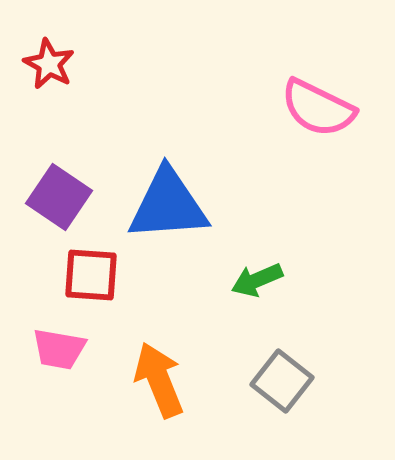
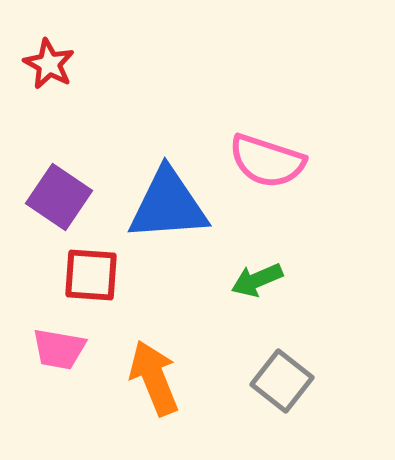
pink semicircle: moved 51 px left, 53 px down; rotated 8 degrees counterclockwise
orange arrow: moved 5 px left, 2 px up
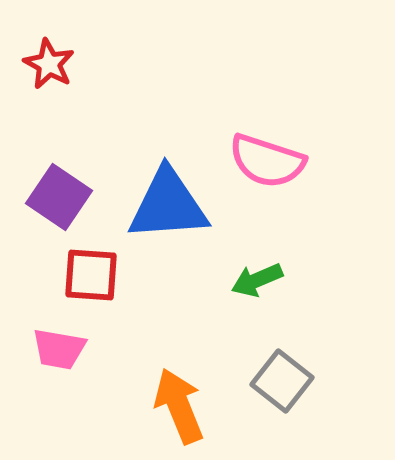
orange arrow: moved 25 px right, 28 px down
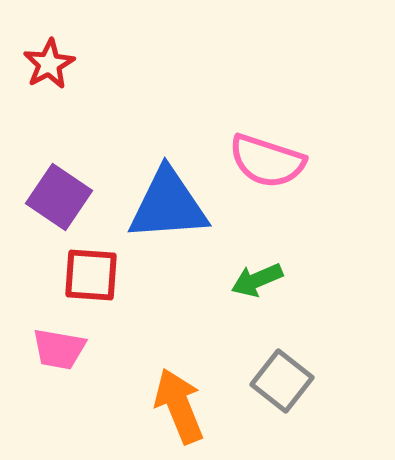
red star: rotated 15 degrees clockwise
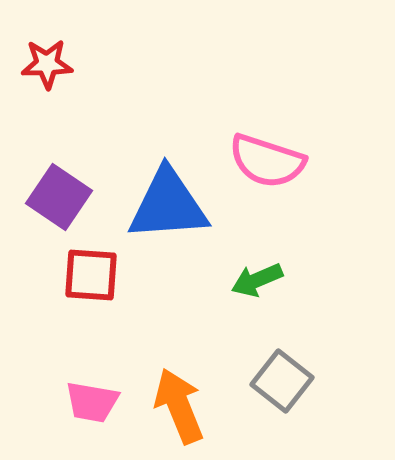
red star: moved 2 px left; rotated 27 degrees clockwise
pink trapezoid: moved 33 px right, 53 px down
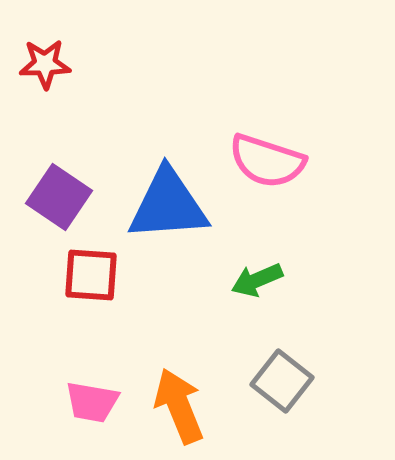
red star: moved 2 px left
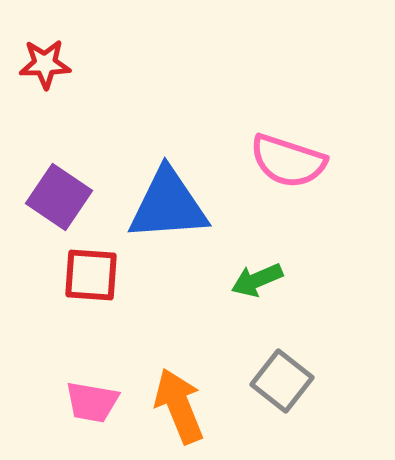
pink semicircle: moved 21 px right
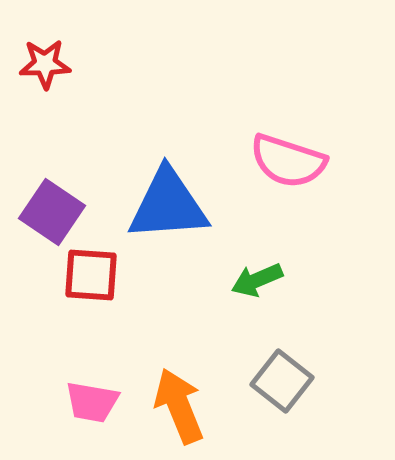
purple square: moved 7 px left, 15 px down
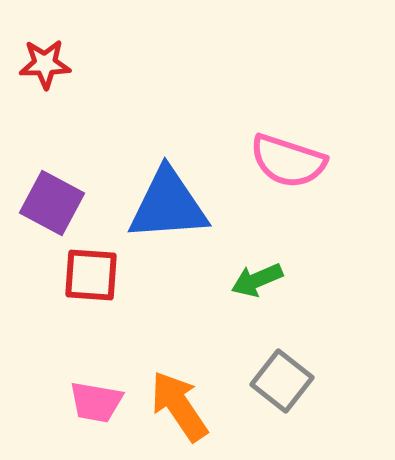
purple square: moved 9 px up; rotated 6 degrees counterclockwise
pink trapezoid: moved 4 px right
orange arrow: rotated 12 degrees counterclockwise
